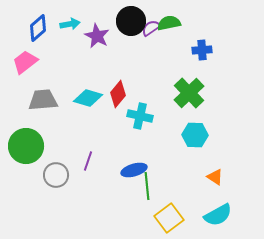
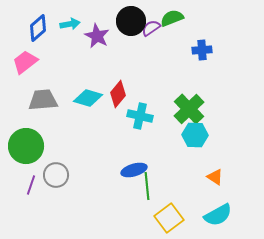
green semicircle: moved 3 px right, 5 px up; rotated 10 degrees counterclockwise
green cross: moved 16 px down
purple line: moved 57 px left, 24 px down
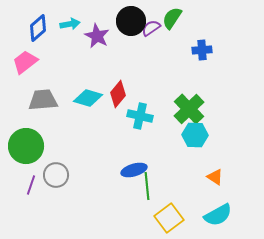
green semicircle: rotated 35 degrees counterclockwise
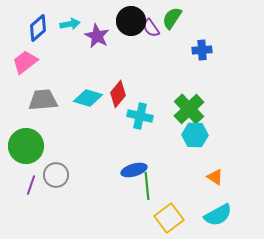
purple semicircle: rotated 90 degrees counterclockwise
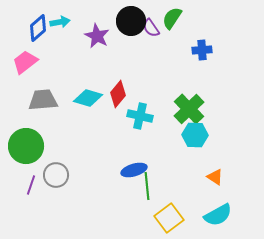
cyan arrow: moved 10 px left, 2 px up
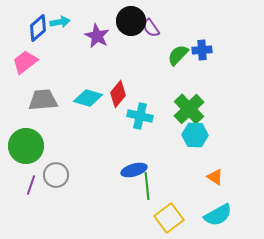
green semicircle: moved 6 px right, 37 px down; rotated 10 degrees clockwise
